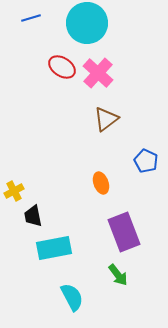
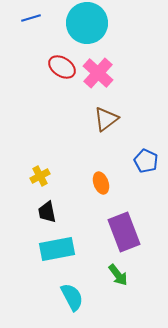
yellow cross: moved 26 px right, 15 px up
black trapezoid: moved 14 px right, 4 px up
cyan rectangle: moved 3 px right, 1 px down
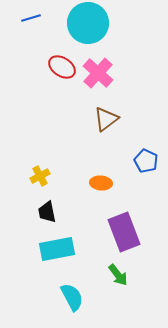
cyan circle: moved 1 px right
orange ellipse: rotated 65 degrees counterclockwise
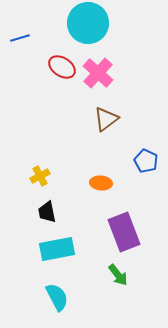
blue line: moved 11 px left, 20 px down
cyan semicircle: moved 15 px left
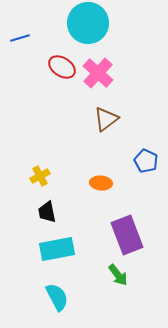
purple rectangle: moved 3 px right, 3 px down
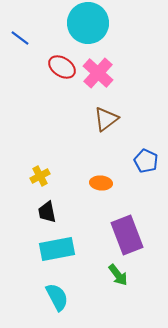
blue line: rotated 54 degrees clockwise
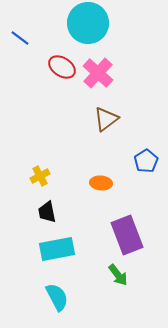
blue pentagon: rotated 15 degrees clockwise
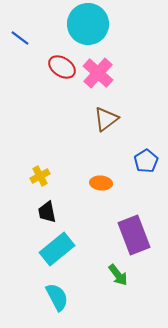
cyan circle: moved 1 px down
purple rectangle: moved 7 px right
cyan rectangle: rotated 28 degrees counterclockwise
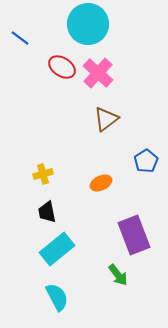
yellow cross: moved 3 px right, 2 px up; rotated 12 degrees clockwise
orange ellipse: rotated 30 degrees counterclockwise
